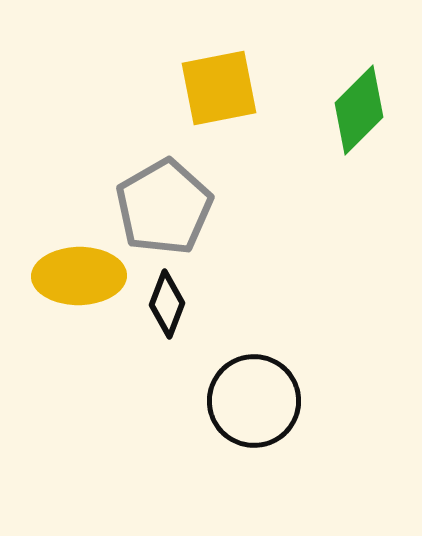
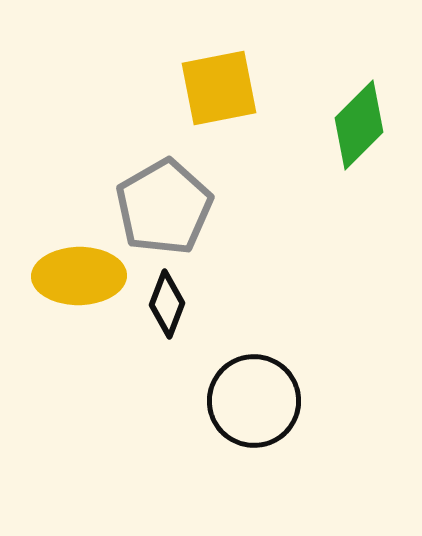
green diamond: moved 15 px down
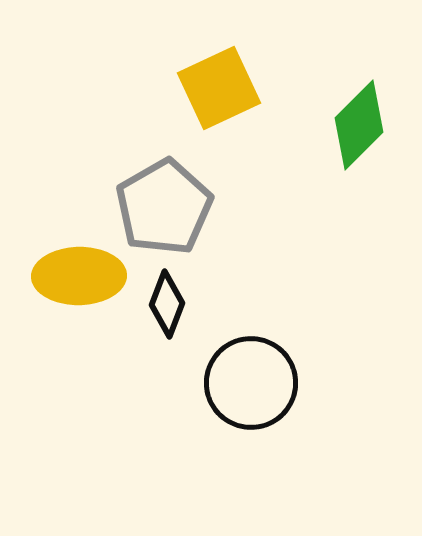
yellow square: rotated 14 degrees counterclockwise
black circle: moved 3 px left, 18 px up
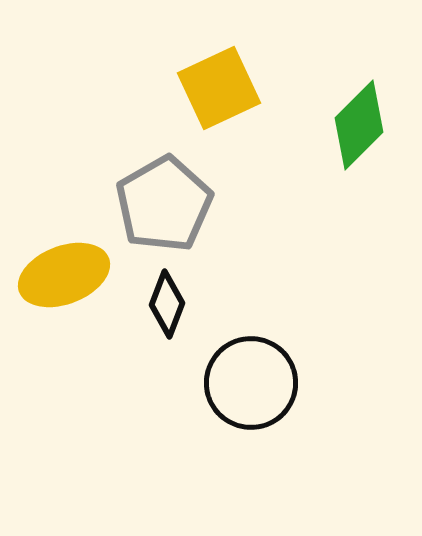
gray pentagon: moved 3 px up
yellow ellipse: moved 15 px left, 1 px up; rotated 20 degrees counterclockwise
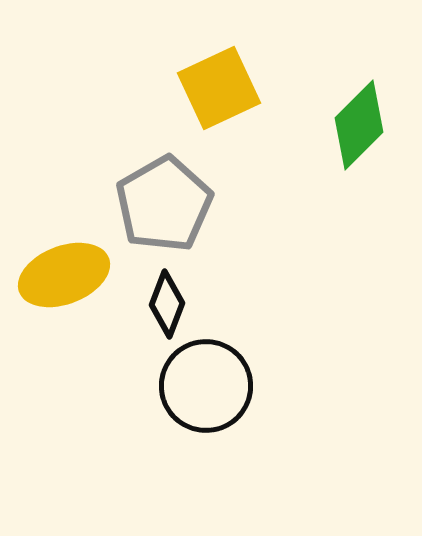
black circle: moved 45 px left, 3 px down
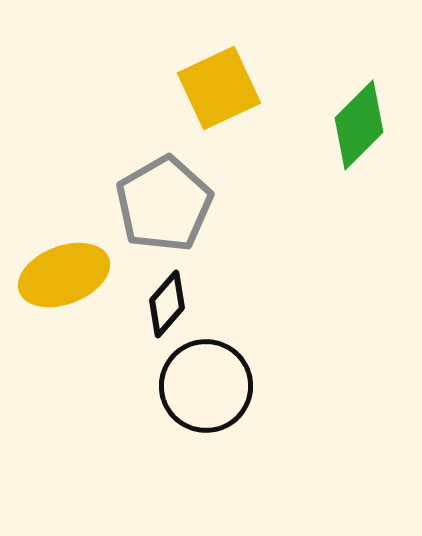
black diamond: rotated 20 degrees clockwise
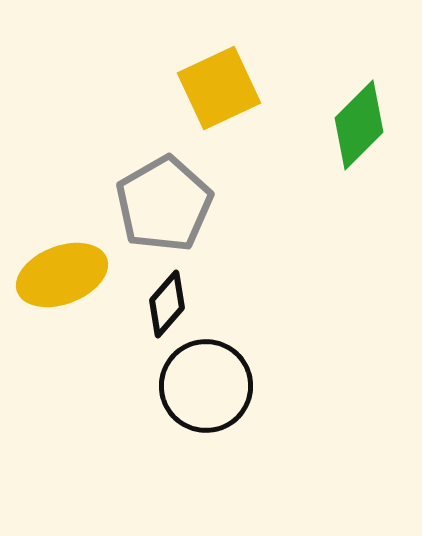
yellow ellipse: moved 2 px left
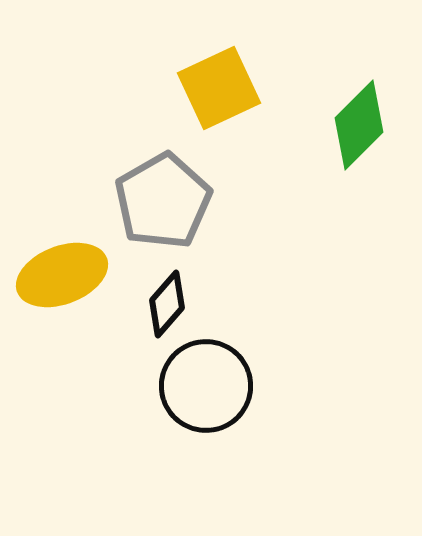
gray pentagon: moved 1 px left, 3 px up
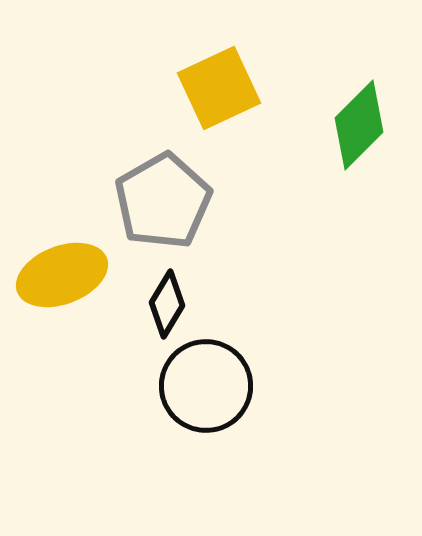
black diamond: rotated 10 degrees counterclockwise
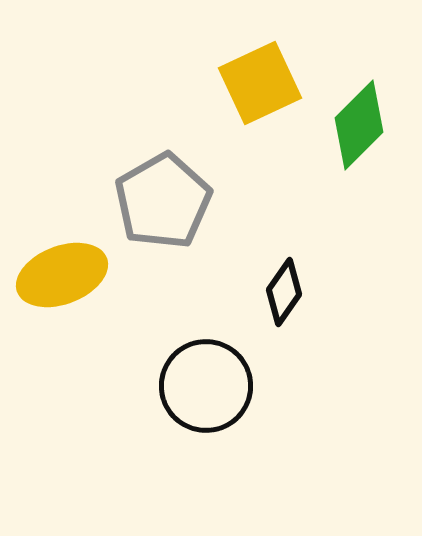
yellow square: moved 41 px right, 5 px up
black diamond: moved 117 px right, 12 px up; rotated 4 degrees clockwise
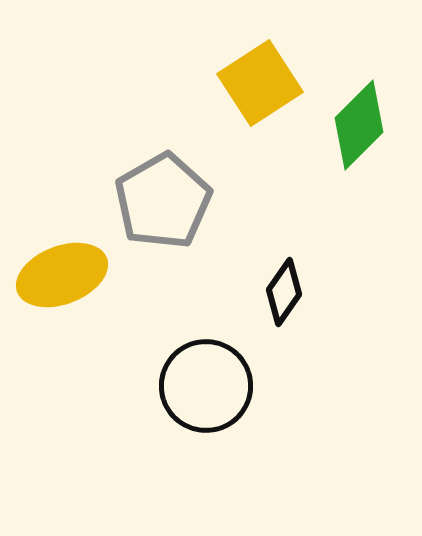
yellow square: rotated 8 degrees counterclockwise
